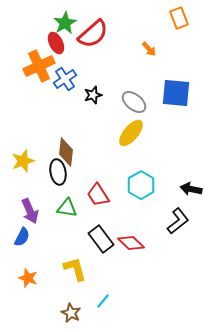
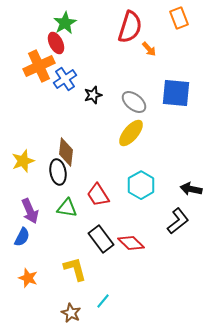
red semicircle: moved 37 px right, 7 px up; rotated 32 degrees counterclockwise
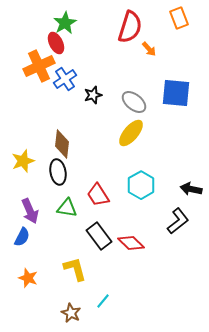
brown diamond: moved 4 px left, 8 px up
black rectangle: moved 2 px left, 3 px up
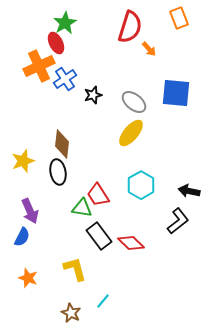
black arrow: moved 2 px left, 2 px down
green triangle: moved 15 px right
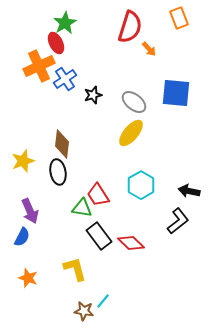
brown star: moved 13 px right, 2 px up; rotated 18 degrees counterclockwise
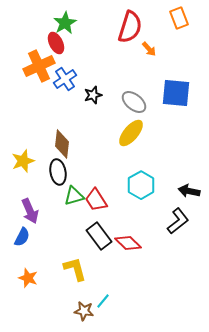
red trapezoid: moved 2 px left, 5 px down
green triangle: moved 8 px left, 12 px up; rotated 25 degrees counterclockwise
red diamond: moved 3 px left
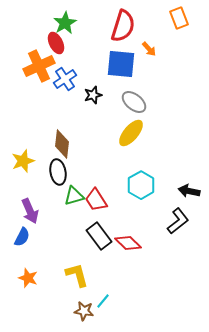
red semicircle: moved 7 px left, 1 px up
blue square: moved 55 px left, 29 px up
yellow L-shape: moved 2 px right, 6 px down
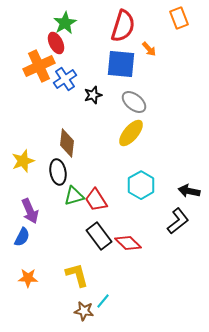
brown diamond: moved 5 px right, 1 px up
orange star: rotated 18 degrees counterclockwise
